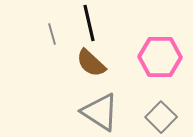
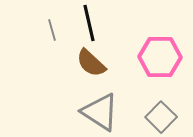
gray line: moved 4 px up
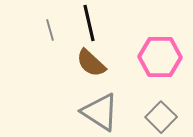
gray line: moved 2 px left
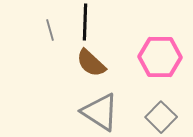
black line: moved 4 px left, 1 px up; rotated 15 degrees clockwise
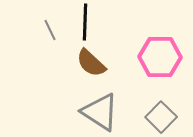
gray line: rotated 10 degrees counterclockwise
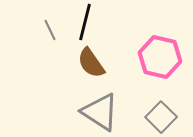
black line: rotated 12 degrees clockwise
pink hexagon: rotated 12 degrees clockwise
brown semicircle: rotated 12 degrees clockwise
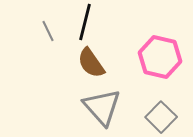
gray line: moved 2 px left, 1 px down
gray triangle: moved 2 px right, 5 px up; rotated 15 degrees clockwise
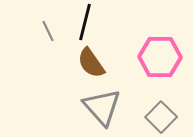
pink hexagon: rotated 12 degrees counterclockwise
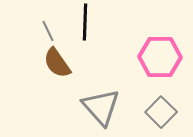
black line: rotated 12 degrees counterclockwise
brown semicircle: moved 34 px left
gray triangle: moved 1 px left
gray square: moved 5 px up
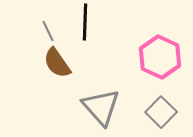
pink hexagon: rotated 24 degrees clockwise
